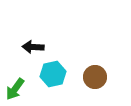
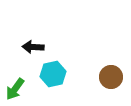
brown circle: moved 16 px right
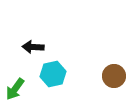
brown circle: moved 3 px right, 1 px up
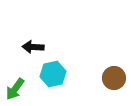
brown circle: moved 2 px down
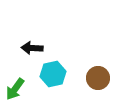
black arrow: moved 1 px left, 1 px down
brown circle: moved 16 px left
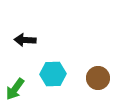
black arrow: moved 7 px left, 8 px up
cyan hexagon: rotated 10 degrees clockwise
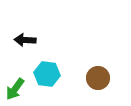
cyan hexagon: moved 6 px left; rotated 10 degrees clockwise
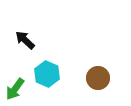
black arrow: rotated 40 degrees clockwise
cyan hexagon: rotated 15 degrees clockwise
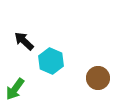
black arrow: moved 1 px left, 1 px down
cyan hexagon: moved 4 px right, 13 px up
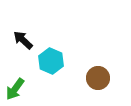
black arrow: moved 1 px left, 1 px up
